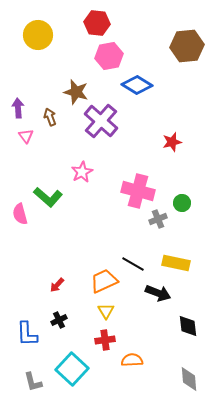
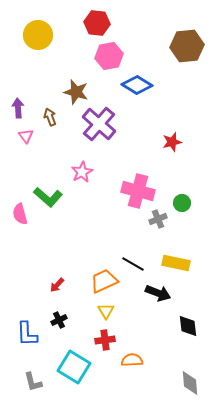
purple cross: moved 2 px left, 3 px down
cyan square: moved 2 px right, 2 px up; rotated 12 degrees counterclockwise
gray diamond: moved 1 px right, 4 px down
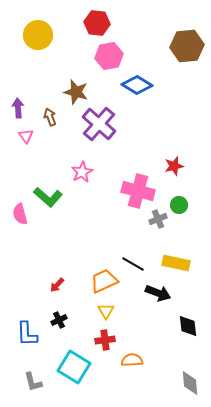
red star: moved 2 px right, 24 px down
green circle: moved 3 px left, 2 px down
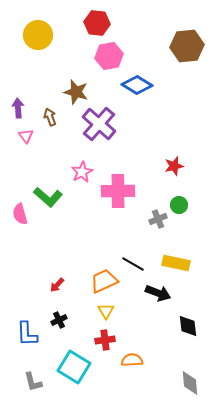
pink cross: moved 20 px left; rotated 16 degrees counterclockwise
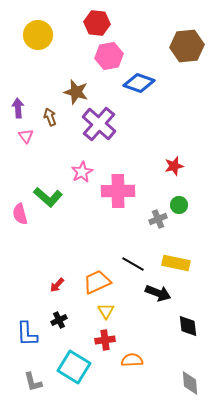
blue diamond: moved 2 px right, 2 px up; rotated 12 degrees counterclockwise
orange trapezoid: moved 7 px left, 1 px down
